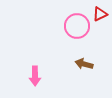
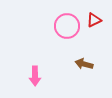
red triangle: moved 6 px left, 6 px down
pink circle: moved 10 px left
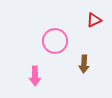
pink circle: moved 12 px left, 15 px down
brown arrow: rotated 102 degrees counterclockwise
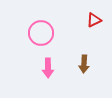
pink circle: moved 14 px left, 8 px up
pink arrow: moved 13 px right, 8 px up
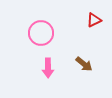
brown arrow: rotated 54 degrees counterclockwise
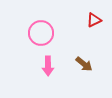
pink arrow: moved 2 px up
